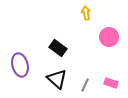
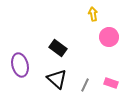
yellow arrow: moved 7 px right, 1 px down
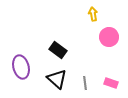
black rectangle: moved 2 px down
purple ellipse: moved 1 px right, 2 px down
gray line: moved 2 px up; rotated 32 degrees counterclockwise
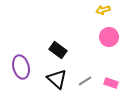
yellow arrow: moved 10 px right, 4 px up; rotated 96 degrees counterclockwise
gray line: moved 2 px up; rotated 64 degrees clockwise
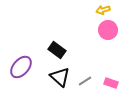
pink circle: moved 1 px left, 7 px up
black rectangle: moved 1 px left
purple ellipse: rotated 55 degrees clockwise
black triangle: moved 3 px right, 2 px up
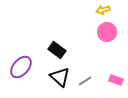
pink circle: moved 1 px left, 2 px down
pink rectangle: moved 5 px right, 3 px up
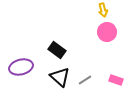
yellow arrow: rotated 88 degrees counterclockwise
purple ellipse: rotated 35 degrees clockwise
gray line: moved 1 px up
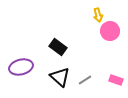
yellow arrow: moved 5 px left, 5 px down
pink circle: moved 3 px right, 1 px up
black rectangle: moved 1 px right, 3 px up
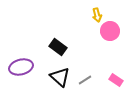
yellow arrow: moved 1 px left
pink rectangle: rotated 16 degrees clockwise
